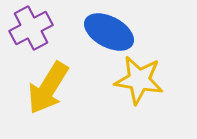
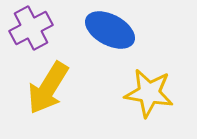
blue ellipse: moved 1 px right, 2 px up
yellow star: moved 10 px right, 13 px down
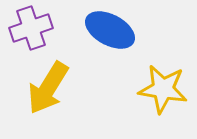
purple cross: rotated 9 degrees clockwise
yellow star: moved 14 px right, 4 px up
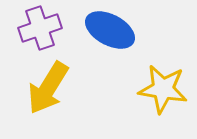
purple cross: moved 9 px right
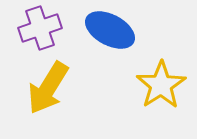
yellow star: moved 2 px left, 4 px up; rotated 30 degrees clockwise
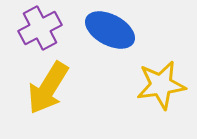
purple cross: rotated 9 degrees counterclockwise
yellow star: rotated 24 degrees clockwise
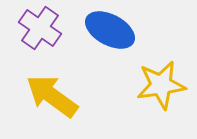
purple cross: rotated 27 degrees counterclockwise
yellow arrow: moved 4 px right, 8 px down; rotated 94 degrees clockwise
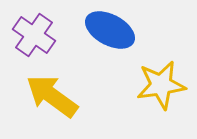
purple cross: moved 6 px left, 7 px down
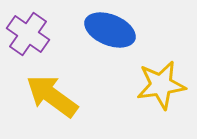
blue ellipse: rotated 6 degrees counterclockwise
purple cross: moved 6 px left, 1 px up
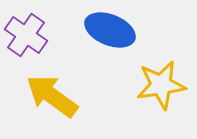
purple cross: moved 2 px left, 1 px down
